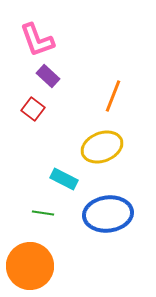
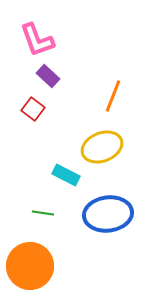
cyan rectangle: moved 2 px right, 4 px up
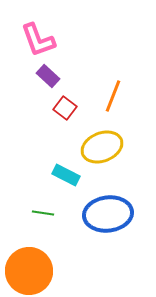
pink L-shape: moved 1 px right
red square: moved 32 px right, 1 px up
orange circle: moved 1 px left, 5 px down
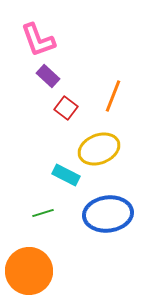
red square: moved 1 px right
yellow ellipse: moved 3 px left, 2 px down
green line: rotated 25 degrees counterclockwise
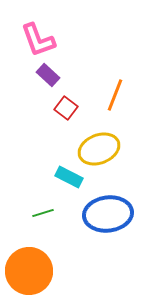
purple rectangle: moved 1 px up
orange line: moved 2 px right, 1 px up
cyan rectangle: moved 3 px right, 2 px down
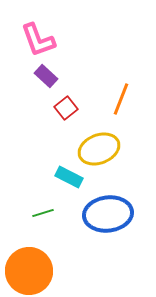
purple rectangle: moved 2 px left, 1 px down
orange line: moved 6 px right, 4 px down
red square: rotated 15 degrees clockwise
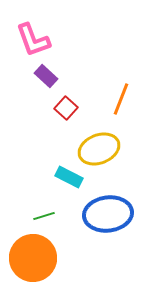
pink L-shape: moved 5 px left
red square: rotated 10 degrees counterclockwise
green line: moved 1 px right, 3 px down
orange circle: moved 4 px right, 13 px up
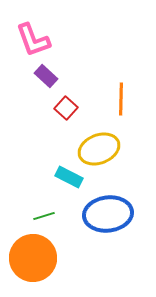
orange line: rotated 20 degrees counterclockwise
